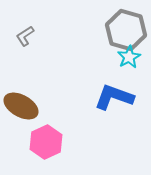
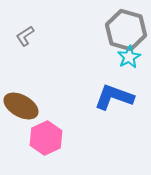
pink hexagon: moved 4 px up
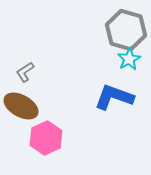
gray L-shape: moved 36 px down
cyan star: moved 2 px down
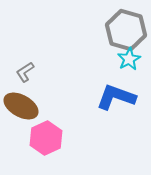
blue L-shape: moved 2 px right
